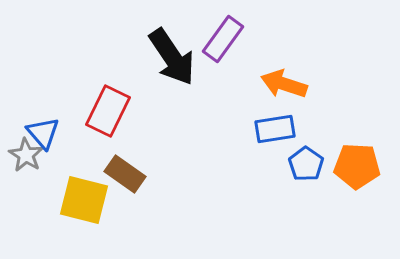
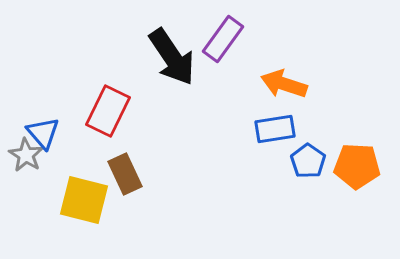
blue pentagon: moved 2 px right, 3 px up
brown rectangle: rotated 30 degrees clockwise
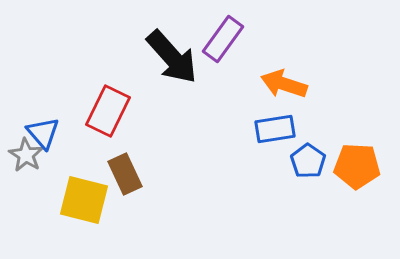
black arrow: rotated 8 degrees counterclockwise
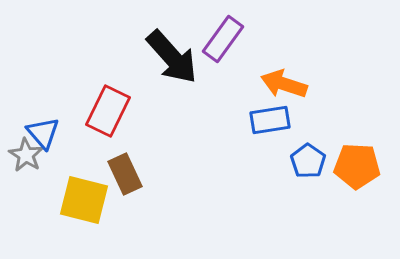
blue rectangle: moved 5 px left, 9 px up
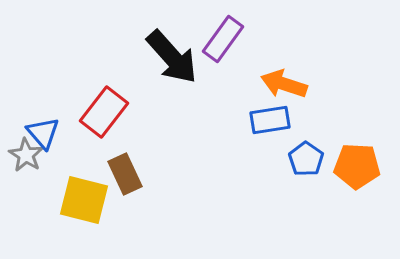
red rectangle: moved 4 px left, 1 px down; rotated 12 degrees clockwise
blue pentagon: moved 2 px left, 2 px up
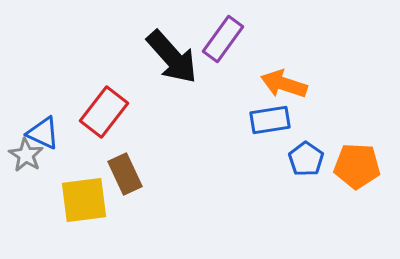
blue triangle: rotated 24 degrees counterclockwise
yellow square: rotated 21 degrees counterclockwise
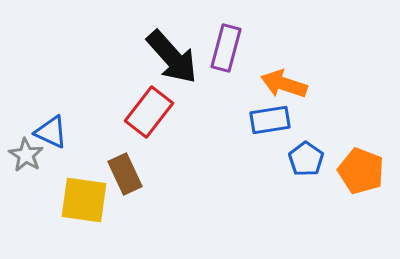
purple rectangle: moved 3 px right, 9 px down; rotated 21 degrees counterclockwise
red rectangle: moved 45 px right
blue triangle: moved 8 px right, 1 px up
orange pentagon: moved 4 px right, 5 px down; rotated 18 degrees clockwise
yellow square: rotated 15 degrees clockwise
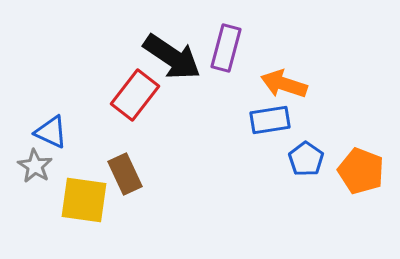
black arrow: rotated 14 degrees counterclockwise
red rectangle: moved 14 px left, 17 px up
gray star: moved 9 px right, 11 px down
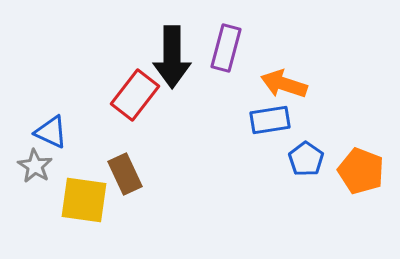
black arrow: rotated 56 degrees clockwise
